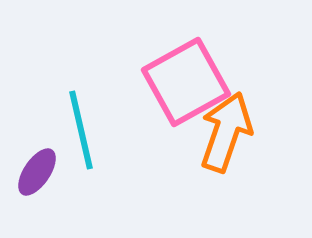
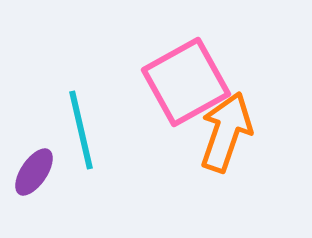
purple ellipse: moved 3 px left
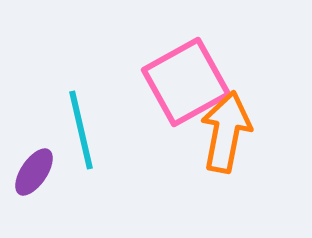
orange arrow: rotated 8 degrees counterclockwise
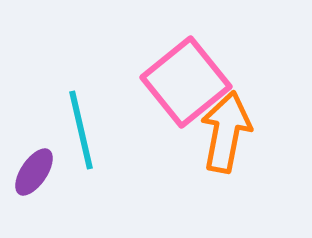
pink square: rotated 10 degrees counterclockwise
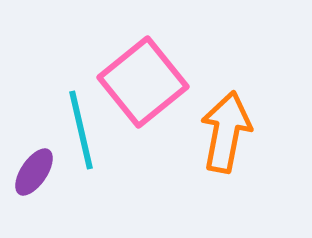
pink square: moved 43 px left
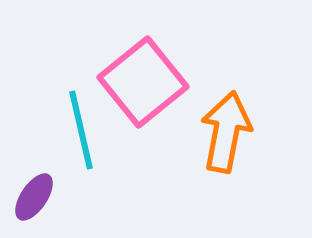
purple ellipse: moved 25 px down
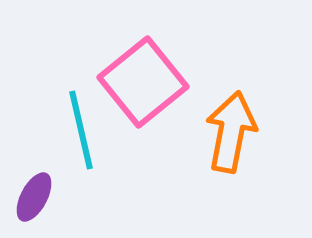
orange arrow: moved 5 px right
purple ellipse: rotated 6 degrees counterclockwise
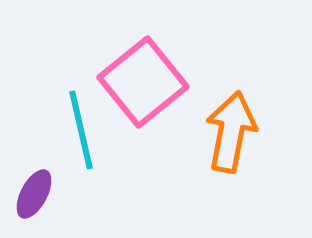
purple ellipse: moved 3 px up
